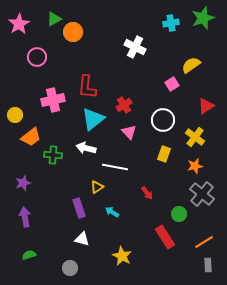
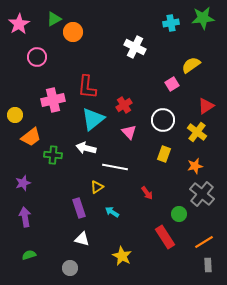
green star: rotated 15 degrees clockwise
yellow cross: moved 2 px right, 5 px up
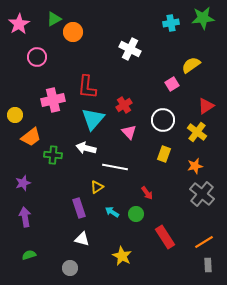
white cross: moved 5 px left, 2 px down
cyan triangle: rotated 10 degrees counterclockwise
green circle: moved 43 px left
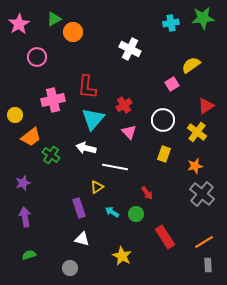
green cross: moved 2 px left; rotated 30 degrees clockwise
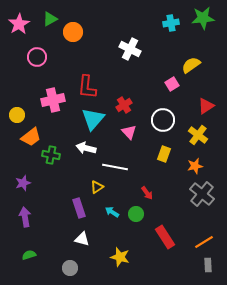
green triangle: moved 4 px left
yellow circle: moved 2 px right
yellow cross: moved 1 px right, 3 px down
green cross: rotated 24 degrees counterclockwise
yellow star: moved 2 px left, 1 px down; rotated 12 degrees counterclockwise
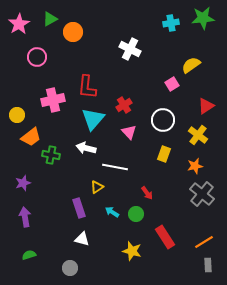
yellow star: moved 12 px right, 6 px up
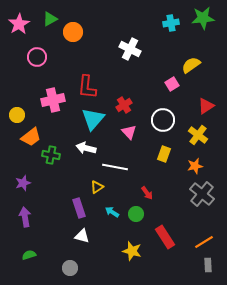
white triangle: moved 3 px up
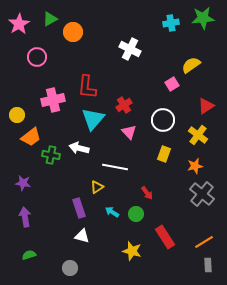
white arrow: moved 7 px left
purple star: rotated 28 degrees clockwise
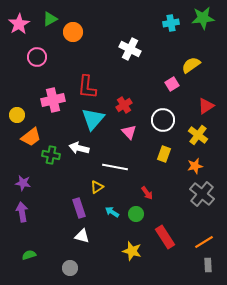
purple arrow: moved 3 px left, 5 px up
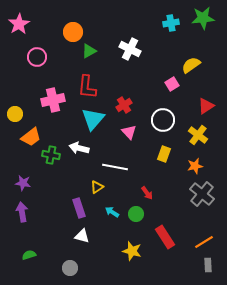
green triangle: moved 39 px right, 32 px down
yellow circle: moved 2 px left, 1 px up
